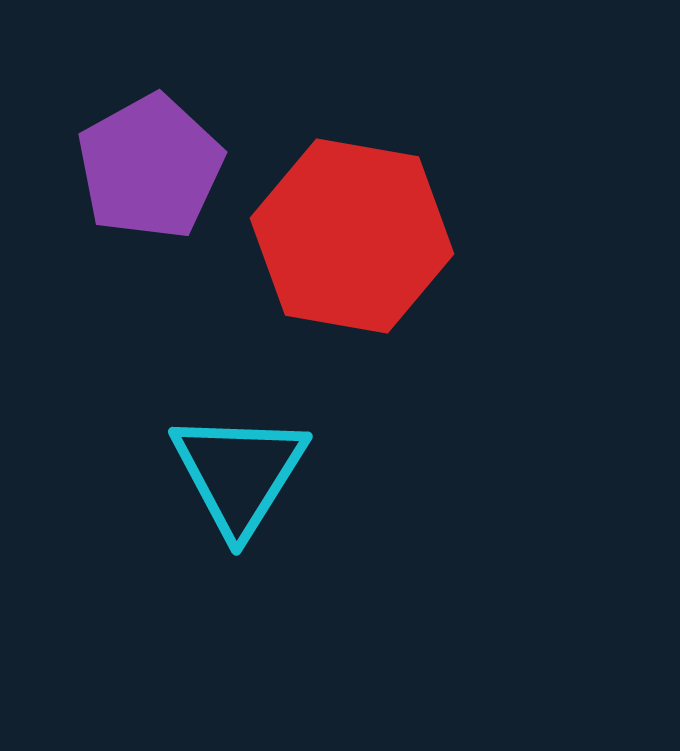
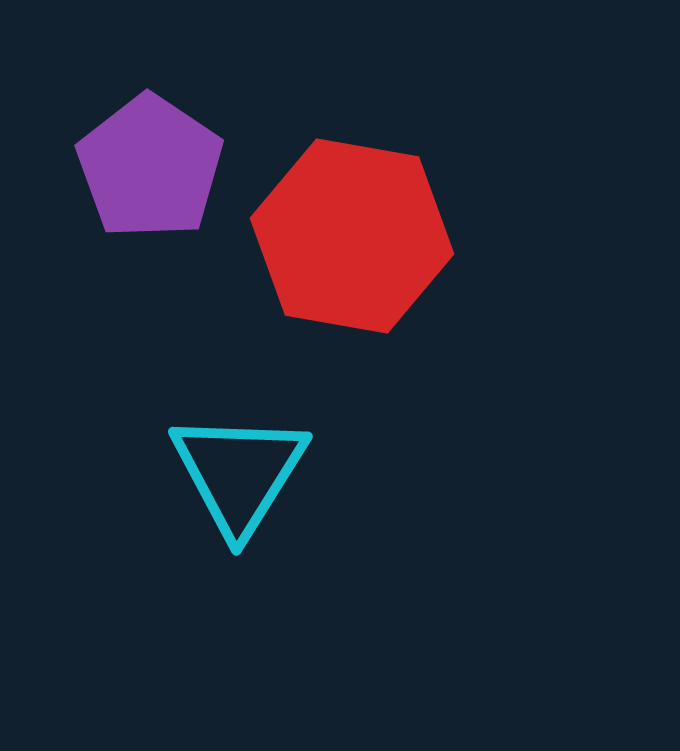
purple pentagon: rotated 9 degrees counterclockwise
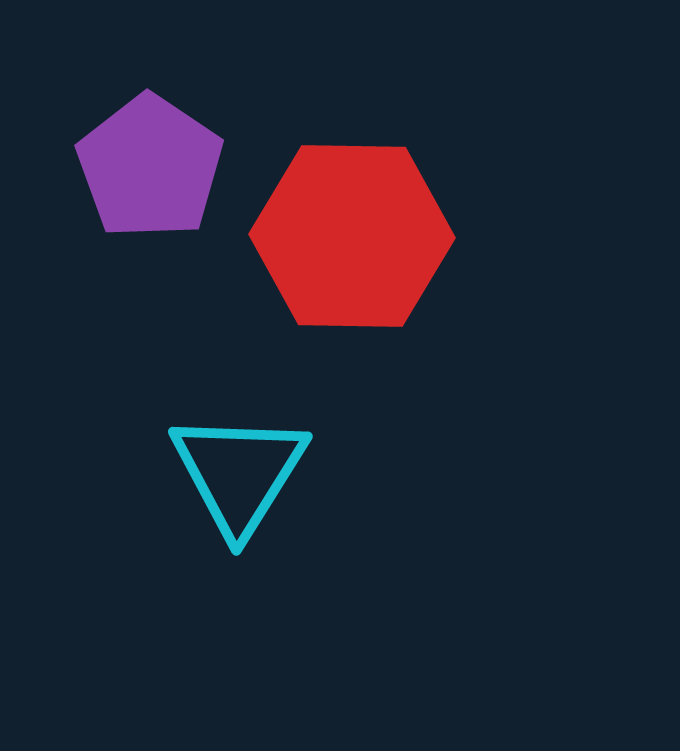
red hexagon: rotated 9 degrees counterclockwise
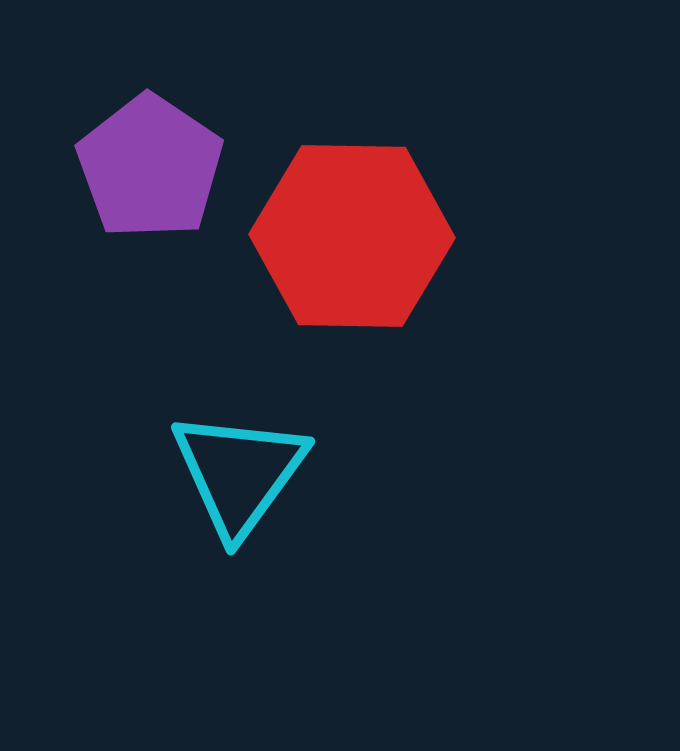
cyan triangle: rotated 4 degrees clockwise
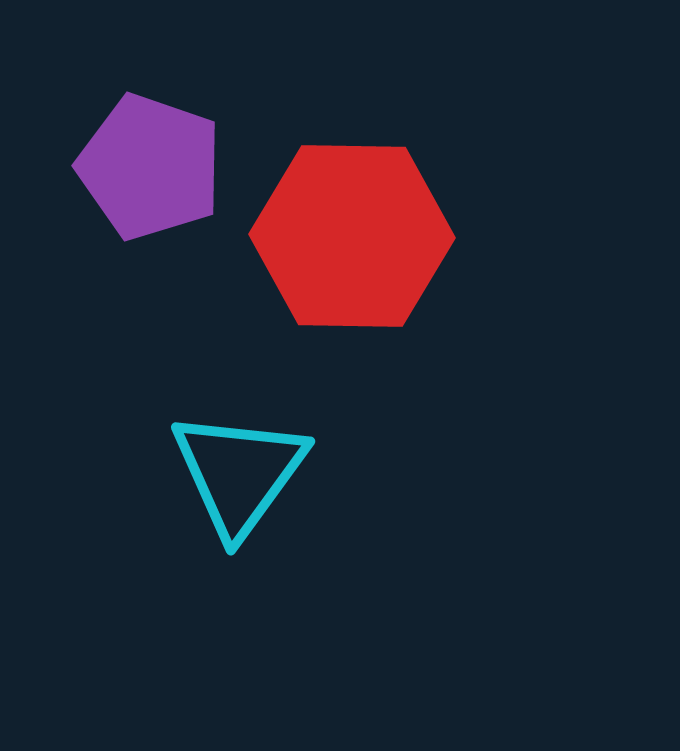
purple pentagon: rotated 15 degrees counterclockwise
